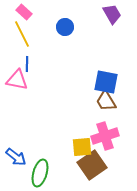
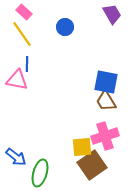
yellow line: rotated 8 degrees counterclockwise
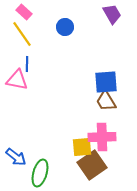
blue square: rotated 15 degrees counterclockwise
pink cross: moved 3 px left, 1 px down; rotated 16 degrees clockwise
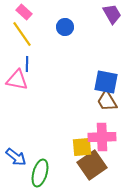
blue square: rotated 15 degrees clockwise
brown trapezoid: moved 1 px right
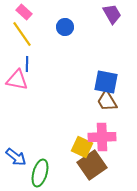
yellow square: rotated 30 degrees clockwise
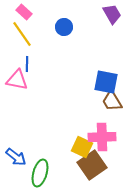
blue circle: moved 1 px left
brown trapezoid: moved 5 px right
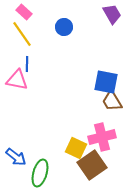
pink cross: rotated 12 degrees counterclockwise
yellow square: moved 6 px left, 1 px down
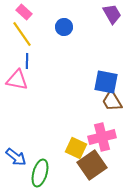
blue line: moved 3 px up
